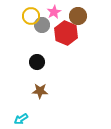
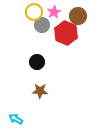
yellow circle: moved 3 px right, 4 px up
cyan arrow: moved 5 px left; rotated 64 degrees clockwise
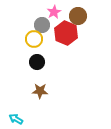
yellow circle: moved 27 px down
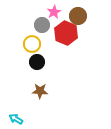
yellow circle: moved 2 px left, 5 px down
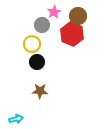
red hexagon: moved 6 px right, 1 px down
cyan arrow: rotated 136 degrees clockwise
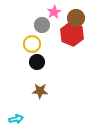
brown circle: moved 2 px left, 2 px down
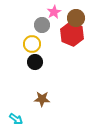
black circle: moved 2 px left
brown star: moved 2 px right, 8 px down
cyan arrow: rotated 48 degrees clockwise
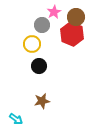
brown circle: moved 1 px up
black circle: moved 4 px right, 4 px down
brown star: moved 2 px down; rotated 14 degrees counterclockwise
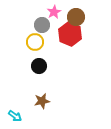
red hexagon: moved 2 px left
yellow circle: moved 3 px right, 2 px up
cyan arrow: moved 1 px left, 3 px up
